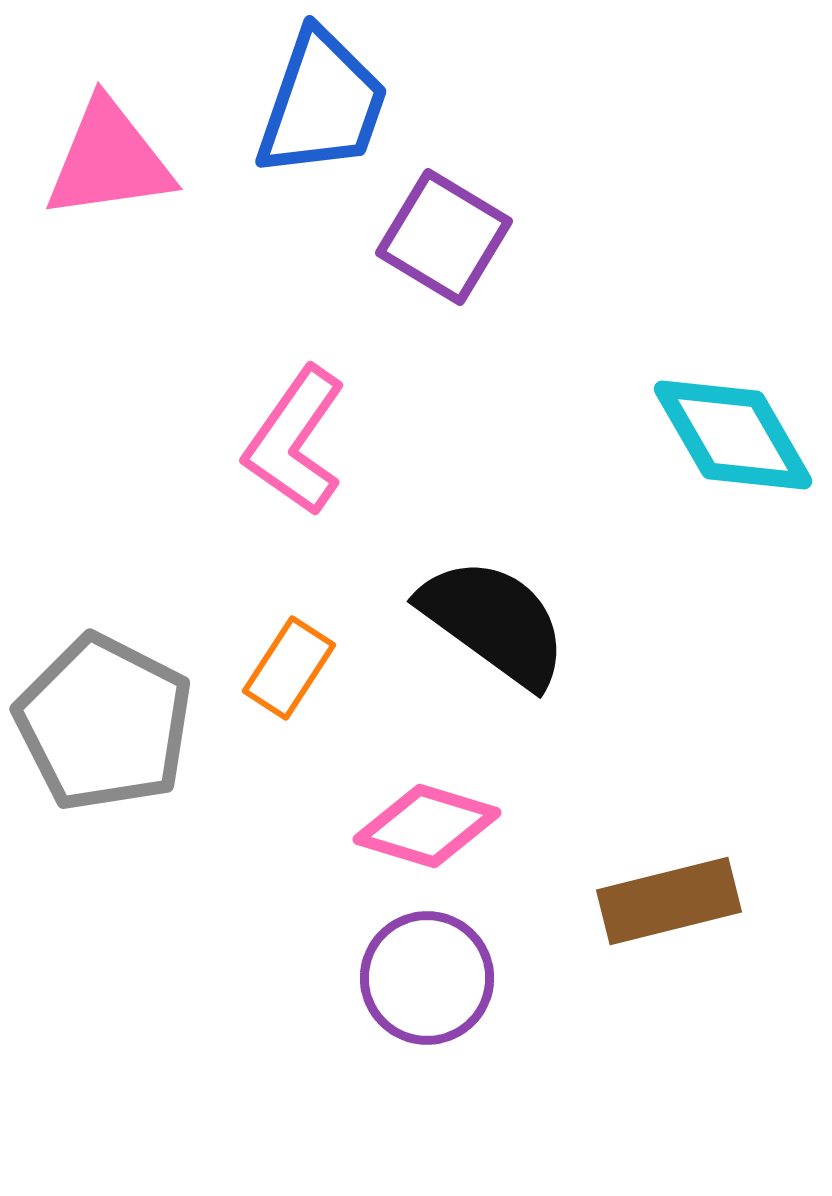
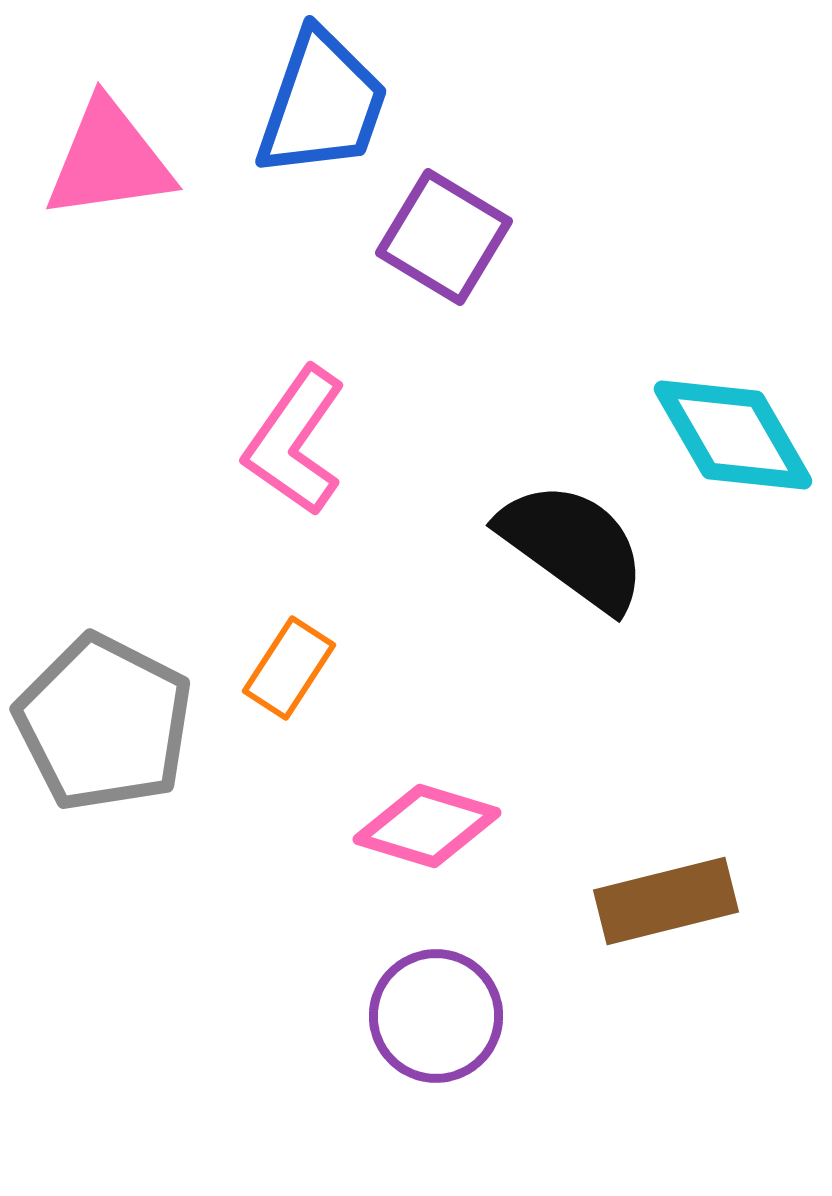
black semicircle: moved 79 px right, 76 px up
brown rectangle: moved 3 px left
purple circle: moved 9 px right, 38 px down
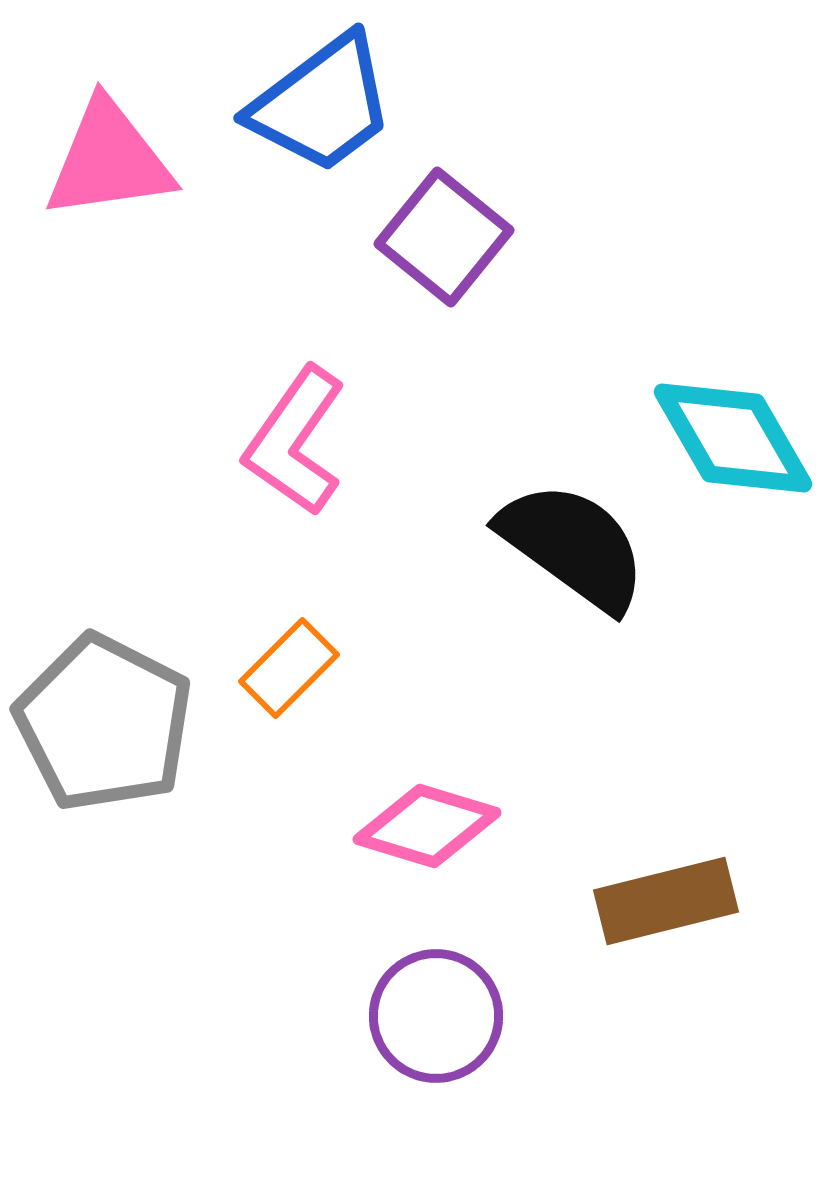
blue trapezoid: rotated 34 degrees clockwise
purple square: rotated 8 degrees clockwise
cyan diamond: moved 3 px down
orange rectangle: rotated 12 degrees clockwise
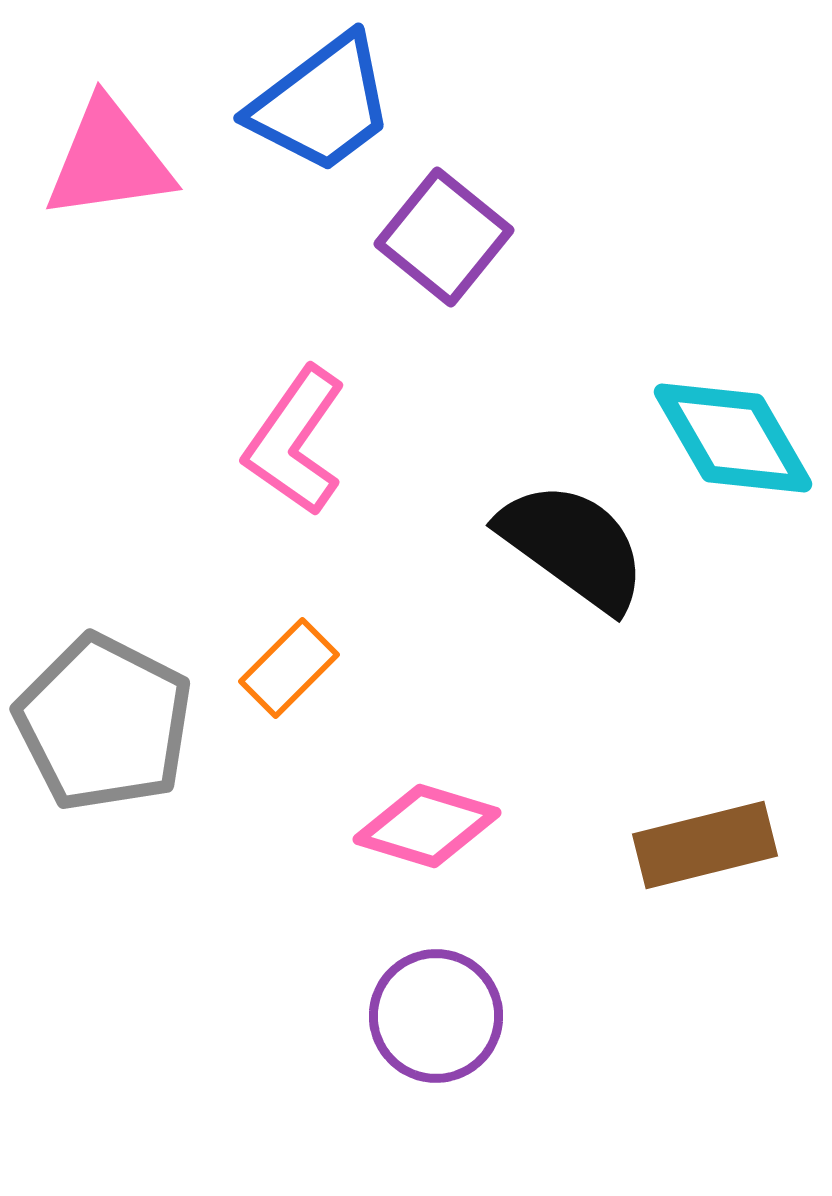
brown rectangle: moved 39 px right, 56 px up
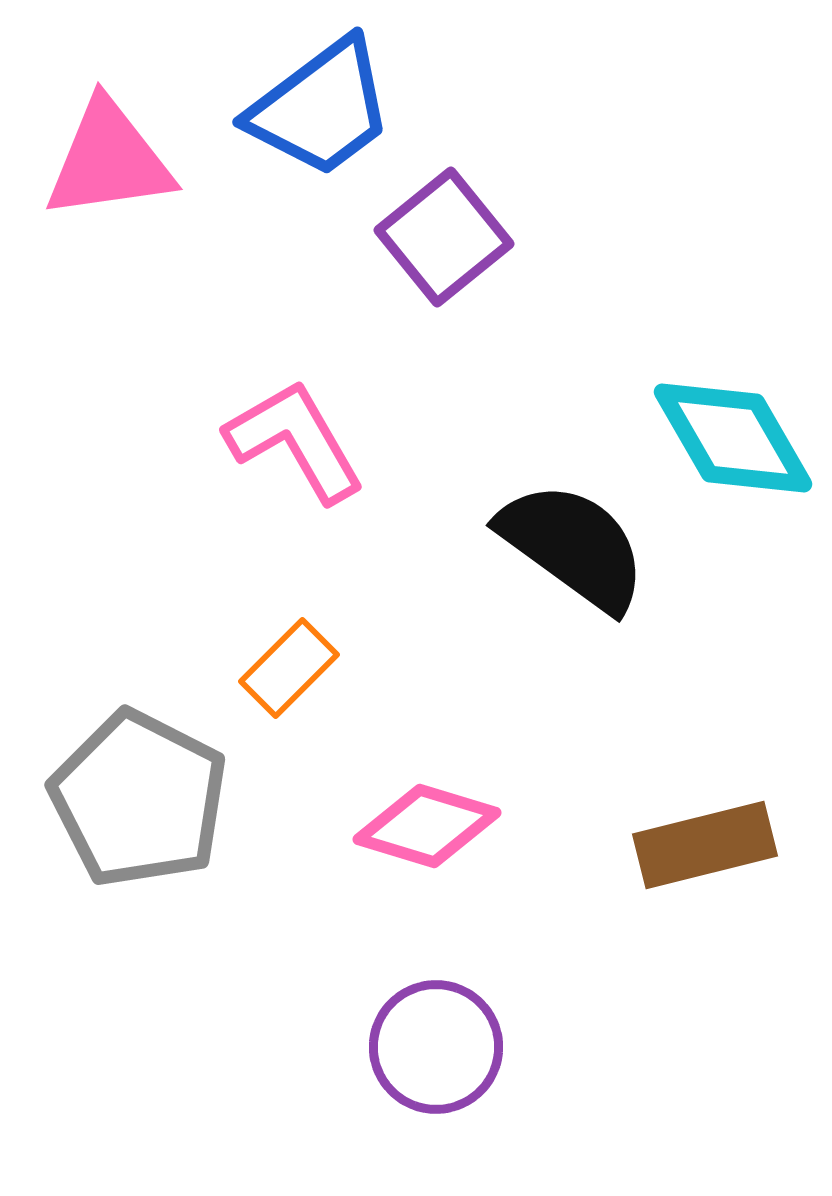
blue trapezoid: moved 1 px left, 4 px down
purple square: rotated 12 degrees clockwise
pink L-shape: rotated 115 degrees clockwise
gray pentagon: moved 35 px right, 76 px down
purple circle: moved 31 px down
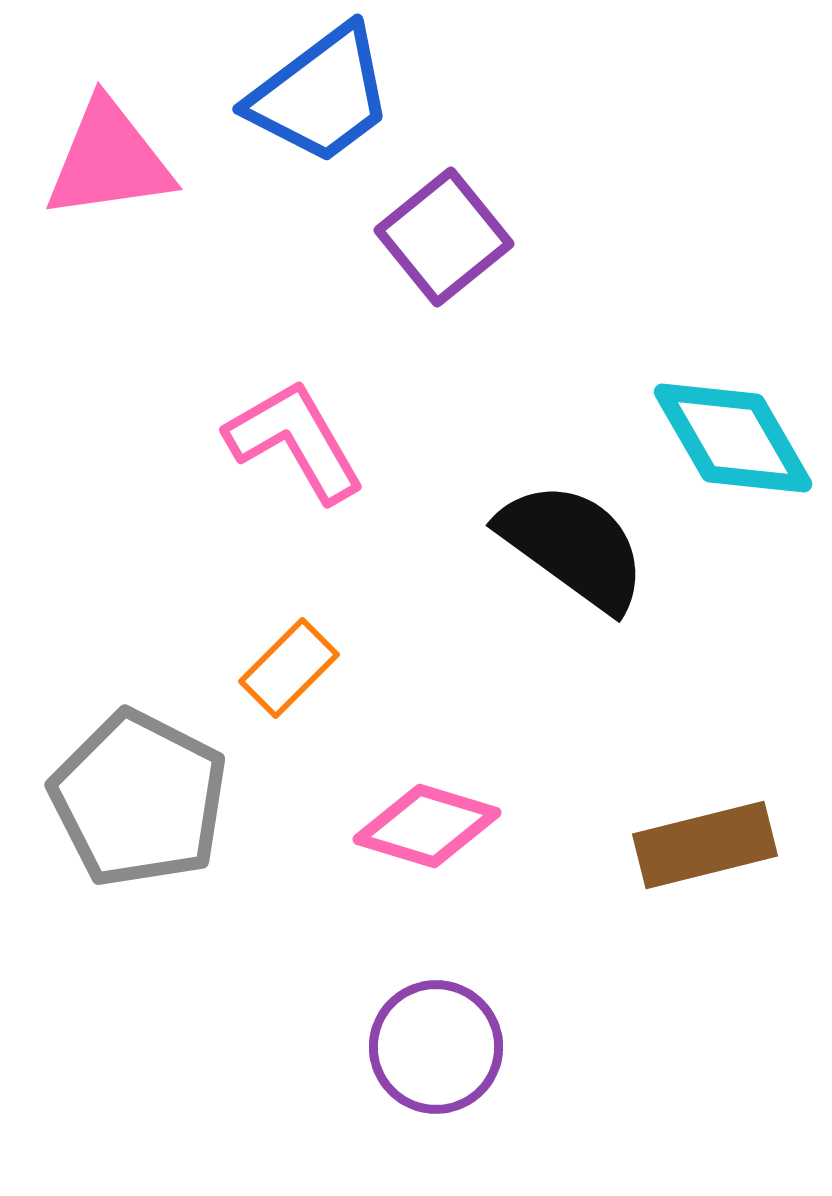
blue trapezoid: moved 13 px up
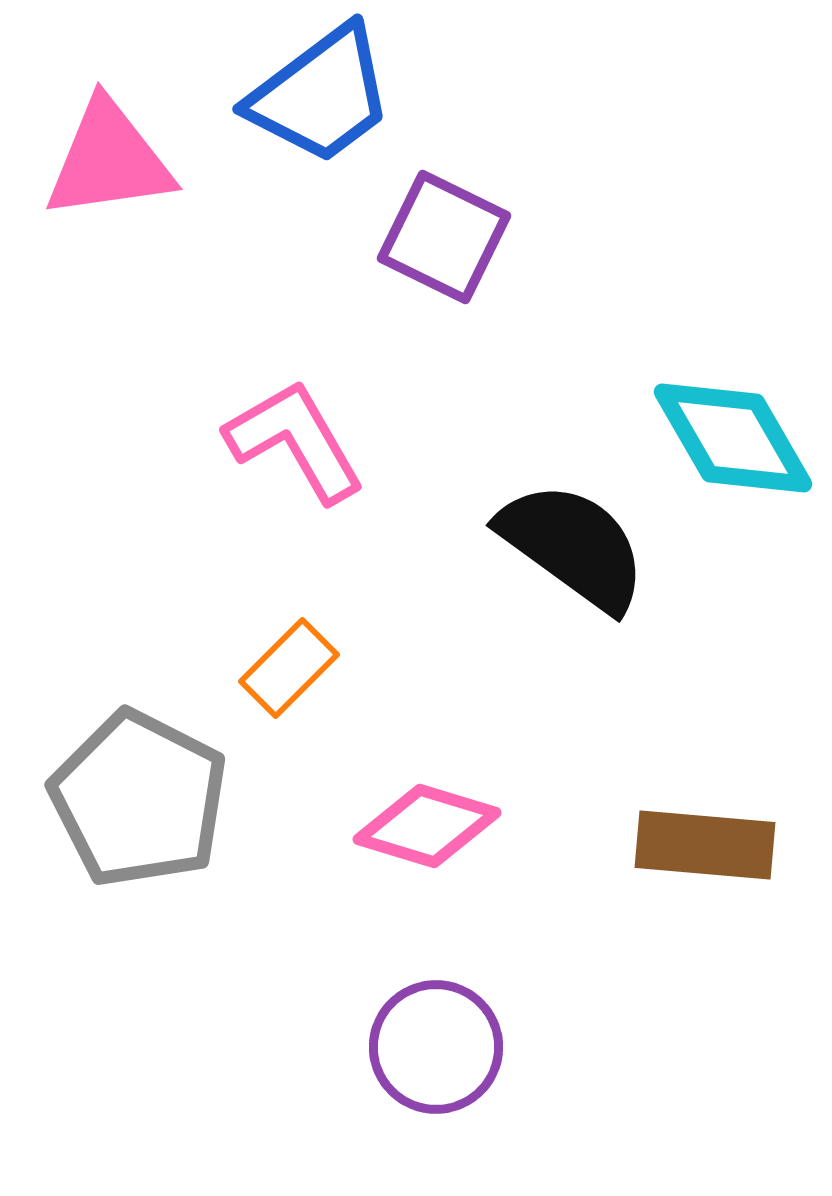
purple square: rotated 25 degrees counterclockwise
brown rectangle: rotated 19 degrees clockwise
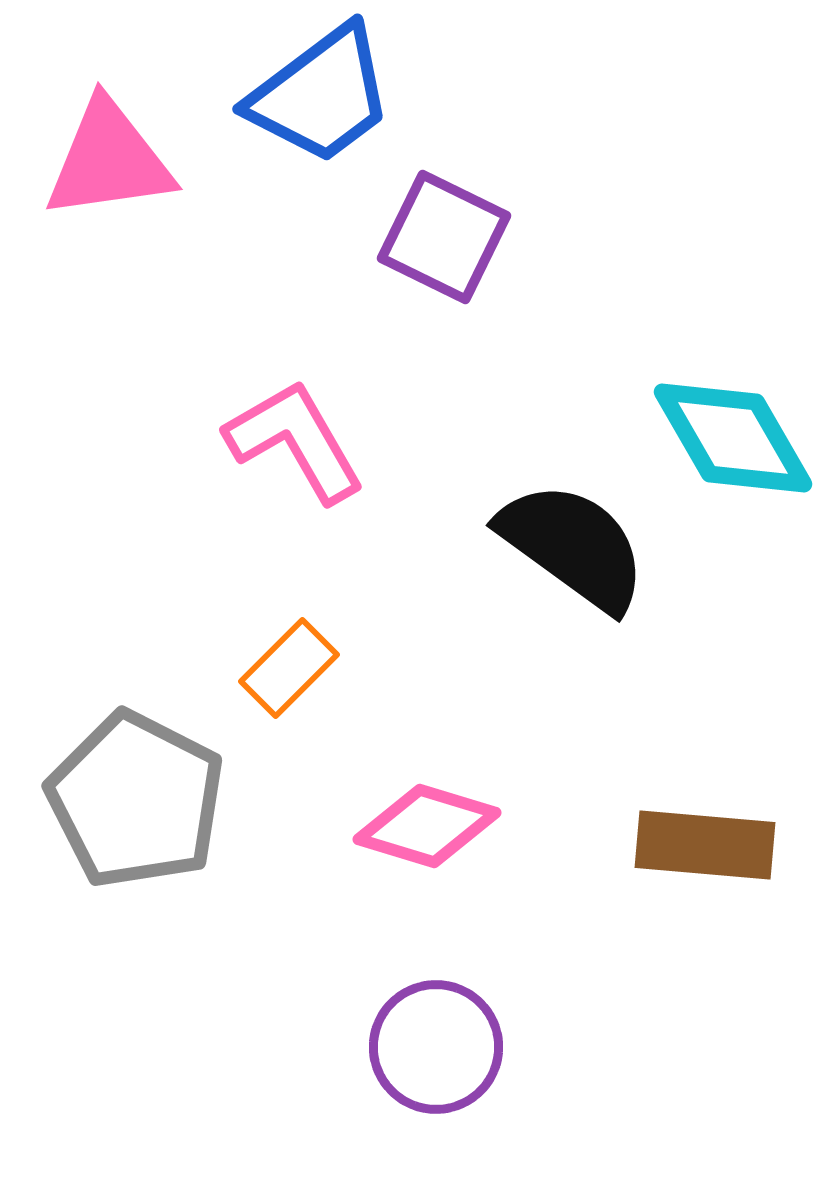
gray pentagon: moved 3 px left, 1 px down
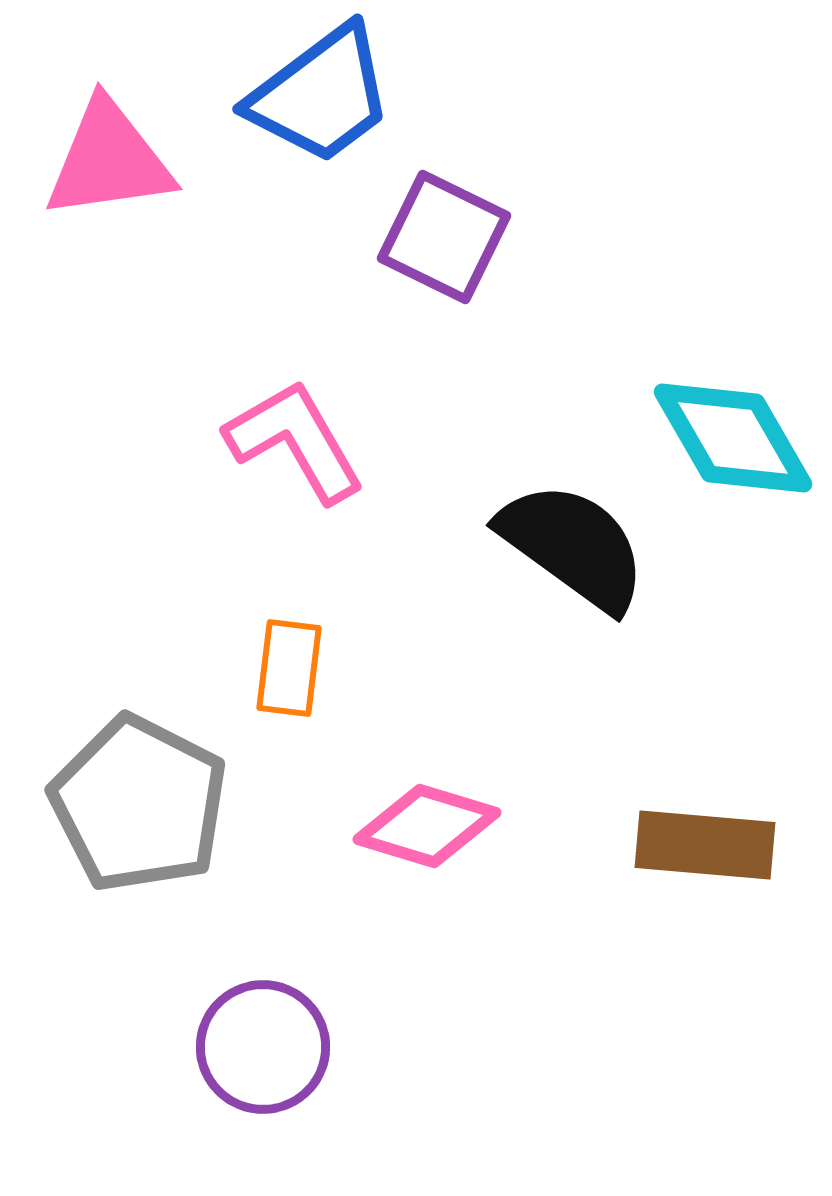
orange rectangle: rotated 38 degrees counterclockwise
gray pentagon: moved 3 px right, 4 px down
purple circle: moved 173 px left
